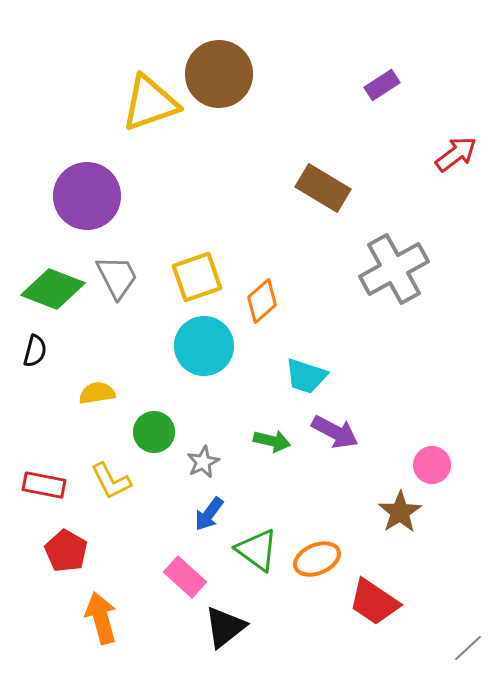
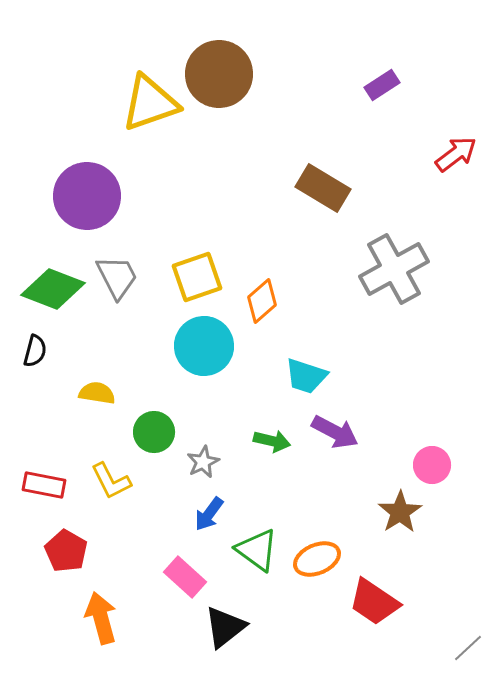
yellow semicircle: rotated 18 degrees clockwise
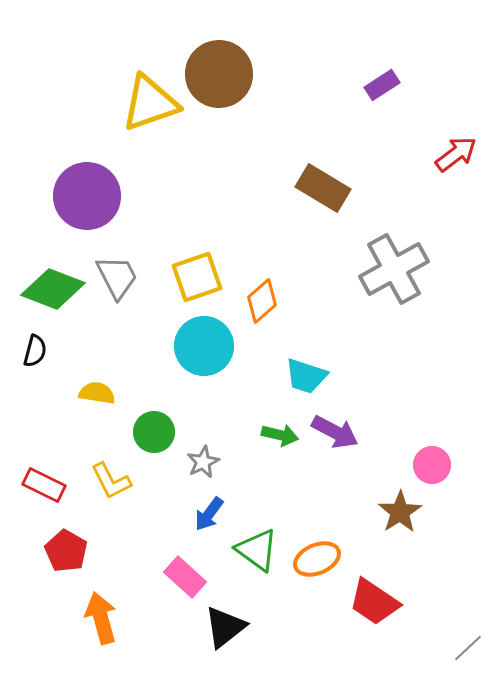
green arrow: moved 8 px right, 6 px up
red rectangle: rotated 15 degrees clockwise
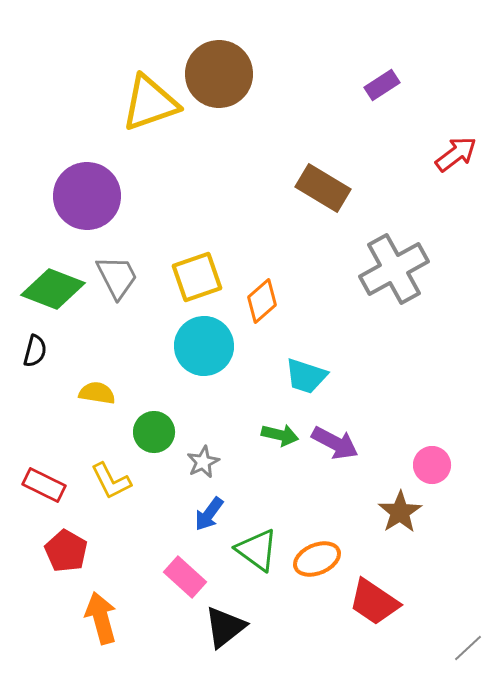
purple arrow: moved 11 px down
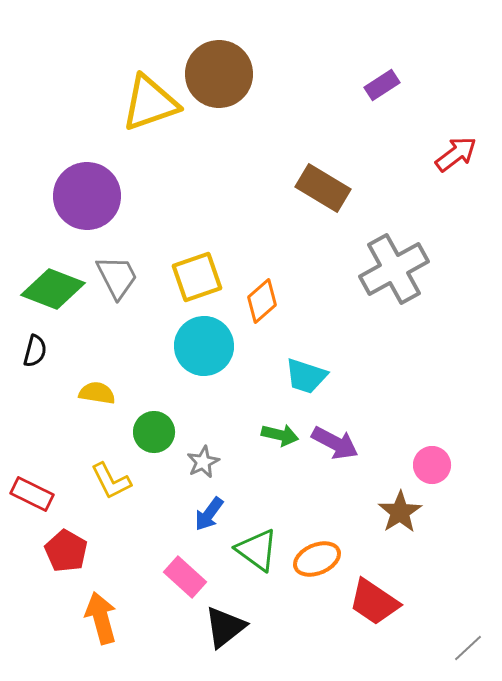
red rectangle: moved 12 px left, 9 px down
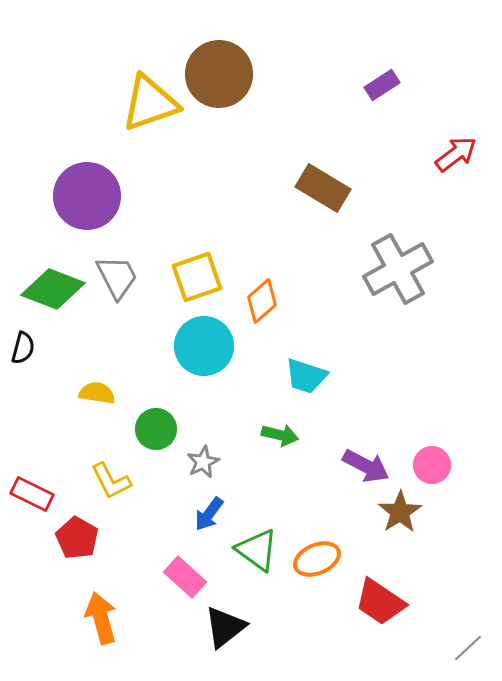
gray cross: moved 4 px right
black semicircle: moved 12 px left, 3 px up
green circle: moved 2 px right, 3 px up
purple arrow: moved 31 px right, 23 px down
red pentagon: moved 11 px right, 13 px up
red trapezoid: moved 6 px right
